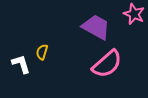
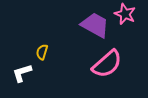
pink star: moved 9 px left
purple trapezoid: moved 1 px left, 2 px up
white L-shape: moved 1 px right, 9 px down; rotated 90 degrees counterclockwise
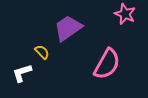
purple trapezoid: moved 27 px left, 3 px down; rotated 64 degrees counterclockwise
yellow semicircle: rotated 119 degrees clockwise
pink semicircle: rotated 20 degrees counterclockwise
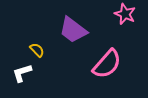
purple trapezoid: moved 5 px right, 2 px down; rotated 108 degrees counterclockwise
yellow semicircle: moved 5 px left, 2 px up
pink semicircle: rotated 12 degrees clockwise
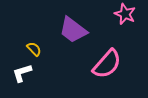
yellow semicircle: moved 3 px left, 1 px up
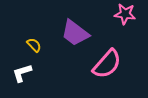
pink star: rotated 15 degrees counterclockwise
purple trapezoid: moved 2 px right, 3 px down
yellow semicircle: moved 4 px up
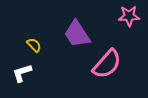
pink star: moved 4 px right, 2 px down; rotated 10 degrees counterclockwise
purple trapezoid: moved 2 px right, 1 px down; rotated 20 degrees clockwise
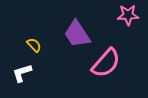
pink star: moved 1 px left, 1 px up
pink semicircle: moved 1 px left, 1 px up
